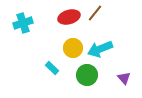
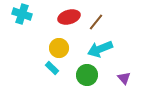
brown line: moved 1 px right, 9 px down
cyan cross: moved 1 px left, 9 px up; rotated 36 degrees clockwise
yellow circle: moved 14 px left
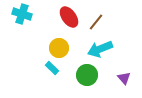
red ellipse: rotated 70 degrees clockwise
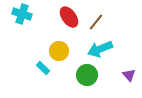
yellow circle: moved 3 px down
cyan rectangle: moved 9 px left
purple triangle: moved 5 px right, 3 px up
